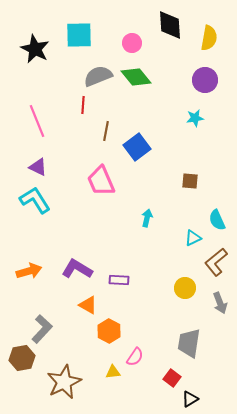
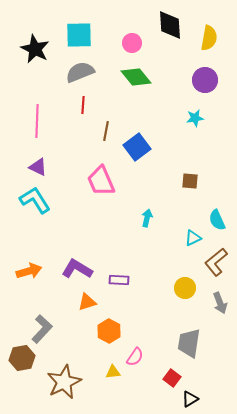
gray semicircle: moved 18 px left, 4 px up
pink line: rotated 24 degrees clockwise
orange triangle: moved 1 px left, 3 px up; rotated 48 degrees counterclockwise
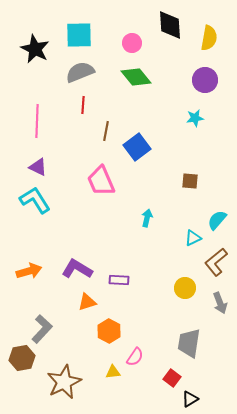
cyan semicircle: rotated 65 degrees clockwise
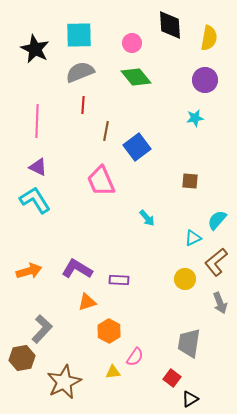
cyan arrow: rotated 126 degrees clockwise
yellow circle: moved 9 px up
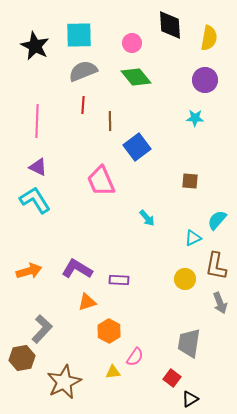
black star: moved 3 px up
gray semicircle: moved 3 px right, 1 px up
cyan star: rotated 12 degrees clockwise
brown line: moved 4 px right, 10 px up; rotated 12 degrees counterclockwise
brown L-shape: moved 4 px down; rotated 40 degrees counterclockwise
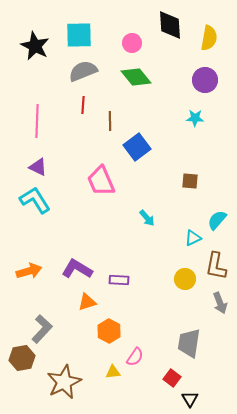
black triangle: rotated 30 degrees counterclockwise
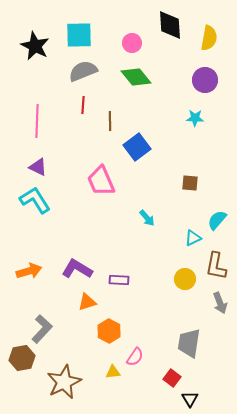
brown square: moved 2 px down
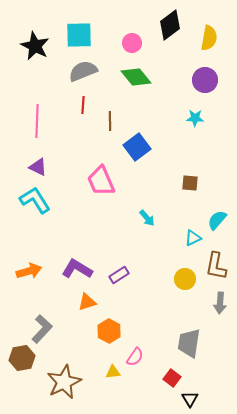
black diamond: rotated 56 degrees clockwise
purple rectangle: moved 5 px up; rotated 36 degrees counterclockwise
gray arrow: rotated 25 degrees clockwise
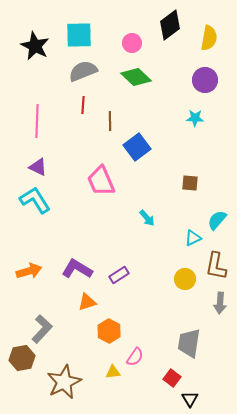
green diamond: rotated 8 degrees counterclockwise
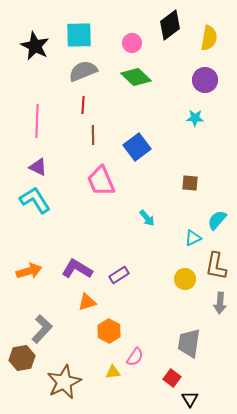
brown line: moved 17 px left, 14 px down
